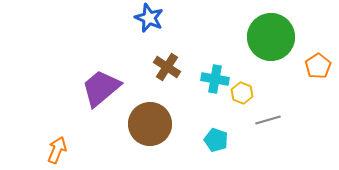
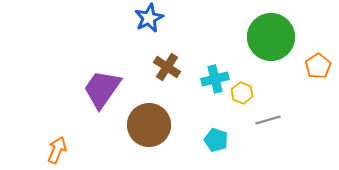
blue star: rotated 24 degrees clockwise
cyan cross: rotated 24 degrees counterclockwise
purple trapezoid: moved 1 px right, 1 px down; rotated 15 degrees counterclockwise
brown circle: moved 1 px left, 1 px down
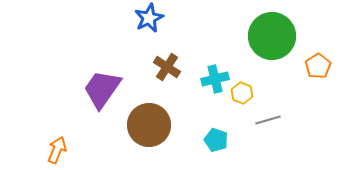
green circle: moved 1 px right, 1 px up
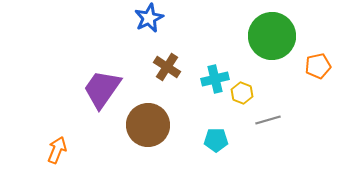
orange pentagon: rotated 20 degrees clockwise
brown circle: moved 1 px left
cyan pentagon: rotated 20 degrees counterclockwise
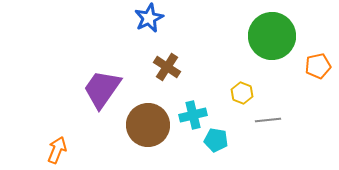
cyan cross: moved 22 px left, 36 px down
gray line: rotated 10 degrees clockwise
cyan pentagon: rotated 10 degrees clockwise
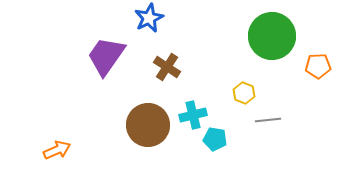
orange pentagon: rotated 10 degrees clockwise
purple trapezoid: moved 4 px right, 33 px up
yellow hexagon: moved 2 px right
cyan pentagon: moved 1 px left, 1 px up
orange arrow: rotated 44 degrees clockwise
